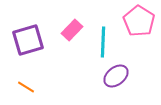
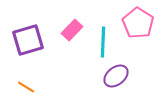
pink pentagon: moved 1 px left, 2 px down
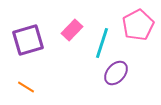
pink pentagon: moved 2 px down; rotated 12 degrees clockwise
cyan line: moved 1 px left, 1 px down; rotated 16 degrees clockwise
purple ellipse: moved 3 px up; rotated 10 degrees counterclockwise
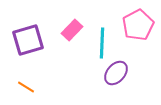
cyan line: rotated 16 degrees counterclockwise
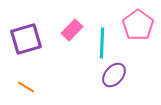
pink pentagon: rotated 8 degrees counterclockwise
purple square: moved 2 px left, 1 px up
purple ellipse: moved 2 px left, 2 px down
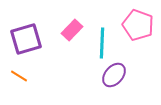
pink pentagon: rotated 16 degrees counterclockwise
orange line: moved 7 px left, 11 px up
